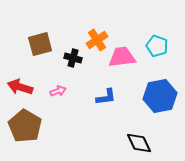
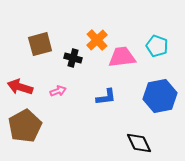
orange cross: rotated 10 degrees counterclockwise
brown pentagon: rotated 12 degrees clockwise
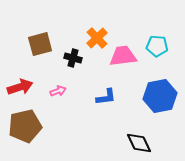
orange cross: moved 2 px up
cyan pentagon: rotated 15 degrees counterclockwise
pink trapezoid: moved 1 px right, 1 px up
red arrow: rotated 145 degrees clockwise
brown pentagon: rotated 16 degrees clockwise
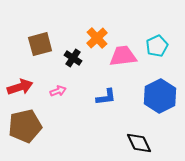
cyan pentagon: rotated 30 degrees counterclockwise
black cross: rotated 18 degrees clockwise
blue hexagon: rotated 16 degrees counterclockwise
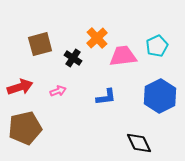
brown pentagon: moved 2 px down
